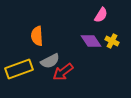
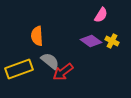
purple diamond: rotated 20 degrees counterclockwise
gray semicircle: rotated 114 degrees counterclockwise
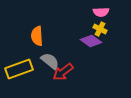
pink semicircle: moved 3 px up; rotated 56 degrees clockwise
yellow cross: moved 12 px left, 12 px up
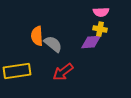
yellow cross: rotated 16 degrees counterclockwise
purple diamond: moved 1 px down; rotated 40 degrees counterclockwise
gray semicircle: moved 3 px right, 17 px up
yellow rectangle: moved 2 px left, 2 px down; rotated 12 degrees clockwise
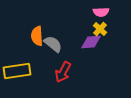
yellow cross: rotated 32 degrees clockwise
red arrow: rotated 25 degrees counterclockwise
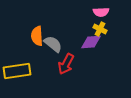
yellow cross: rotated 16 degrees counterclockwise
red arrow: moved 3 px right, 8 px up
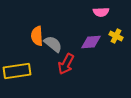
yellow cross: moved 16 px right, 7 px down
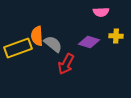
yellow cross: rotated 24 degrees counterclockwise
purple diamond: moved 2 px left; rotated 20 degrees clockwise
yellow rectangle: moved 1 px right, 23 px up; rotated 12 degrees counterclockwise
